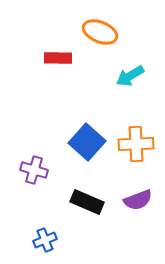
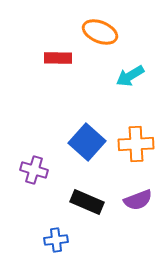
blue cross: moved 11 px right; rotated 15 degrees clockwise
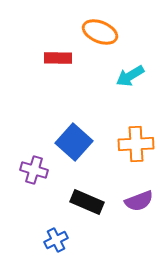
blue square: moved 13 px left
purple semicircle: moved 1 px right, 1 px down
blue cross: rotated 20 degrees counterclockwise
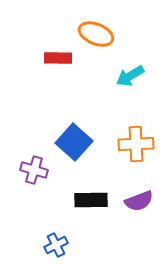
orange ellipse: moved 4 px left, 2 px down
black rectangle: moved 4 px right, 2 px up; rotated 24 degrees counterclockwise
blue cross: moved 5 px down
